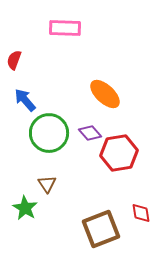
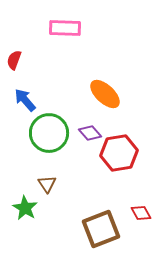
red diamond: rotated 20 degrees counterclockwise
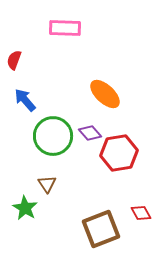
green circle: moved 4 px right, 3 px down
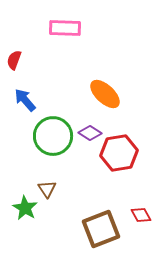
purple diamond: rotated 15 degrees counterclockwise
brown triangle: moved 5 px down
red diamond: moved 2 px down
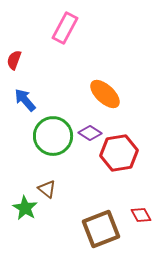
pink rectangle: rotated 64 degrees counterclockwise
brown triangle: rotated 18 degrees counterclockwise
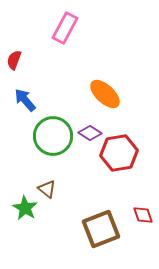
red diamond: moved 2 px right; rotated 10 degrees clockwise
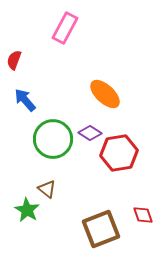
green circle: moved 3 px down
green star: moved 2 px right, 2 px down
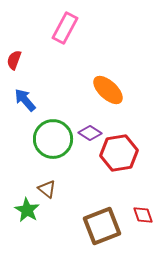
orange ellipse: moved 3 px right, 4 px up
brown square: moved 1 px right, 3 px up
